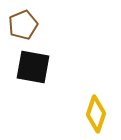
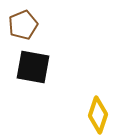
yellow diamond: moved 2 px right, 1 px down
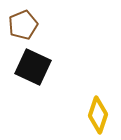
black square: rotated 15 degrees clockwise
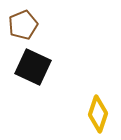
yellow diamond: moved 1 px up
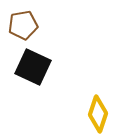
brown pentagon: rotated 12 degrees clockwise
